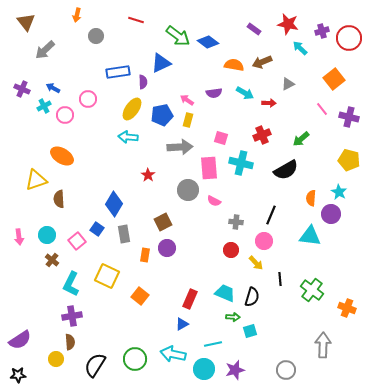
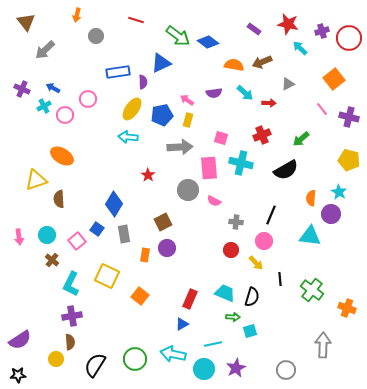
cyan arrow at (245, 93): rotated 12 degrees clockwise
purple star at (235, 370): moved 1 px right, 2 px up; rotated 12 degrees counterclockwise
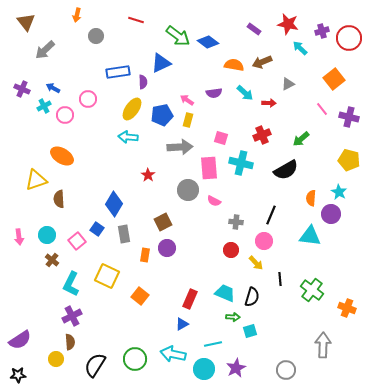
purple cross at (72, 316): rotated 18 degrees counterclockwise
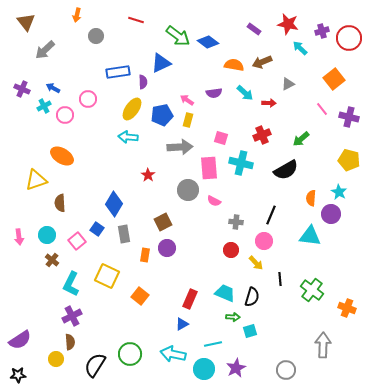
brown semicircle at (59, 199): moved 1 px right, 4 px down
green circle at (135, 359): moved 5 px left, 5 px up
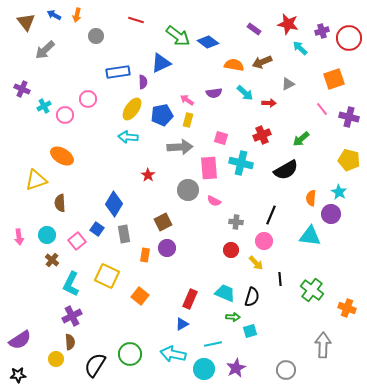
orange square at (334, 79): rotated 20 degrees clockwise
blue arrow at (53, 88): moved 1 px right, 73 px up
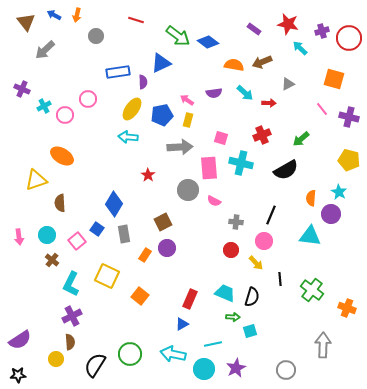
orange square at (334, 79): rotated 35 degrees clockwise
orange rectangle at (145, 255): rotated 24 degrees clockwise
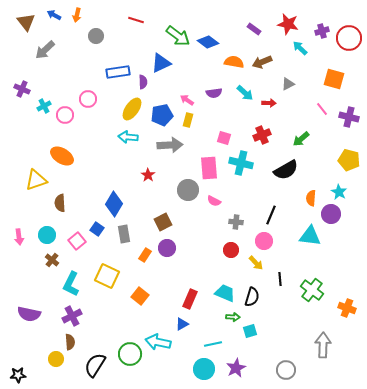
orange semicircle at (234, 65): moved 3 px up
pink square at (221, 138): moved 3 px right
gray arrow at (180, 147): moved 10 px left, 2 px up
purple semicircle at (20, 340): moved 9 px right, 26 px up; rotated 45 degrees clockwise
cyan arrow at (173, 354): moved 15 px left, 12 px up
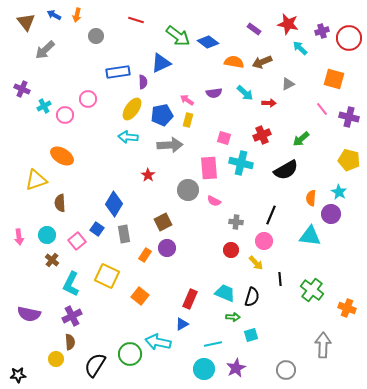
cyan square at (250, 331): moved 1 px right, 4 px down
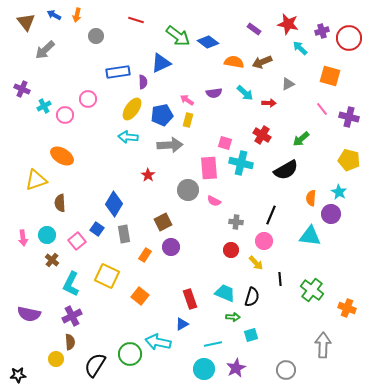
orange square at (334, 79): moved 4 px left, 3 px up
red cross at (262, 135): rotated 36 degrees counterclockwise
pink square at (224, 138): moved 1 px right, 5 px down
pink arrow at (19, 237): moved 4 px right, 1 px down
purple circle at (167, 248): moved 4 px right, 1 px up
red rectangle at (190, 299): rotated 42 degrees counterclockwise
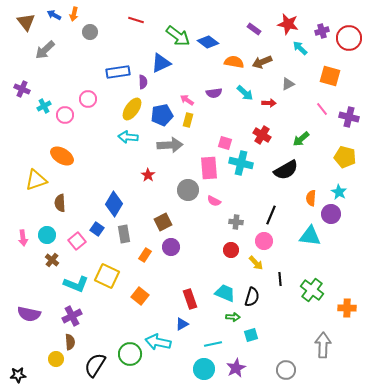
orange arrow at (77, 15): moved 3 px left, 1 px up
gray circle at (96, 36): moved 6 px left, 4 px up
yellow pentagon at (349, 160): moved 4 px left, 3 px up
cyan L-shape at (71, 284): moved 5 px right; rotated 95 degrees counterclockwise
orange cross at (347, 308): rotated 18 degrees counterclockwise
